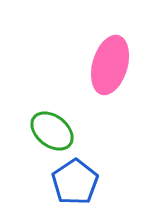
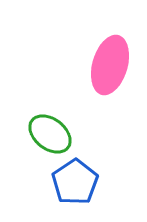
green ellipse: moved 2 px left, 3 px down
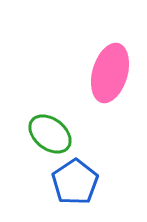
pink ellipse: moved 8 px down
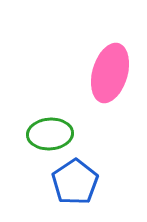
green ellipse: rotated 42 degrees counterclockwise
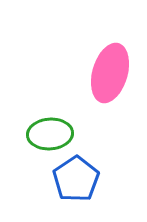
blue pentagon: moved 1 px right, 3 px up
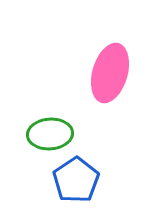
blue pentagon: moved 1 px down
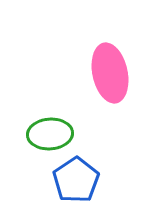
pink ellipse: rotated 28 degrees counterclockwise
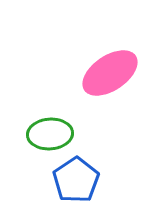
pink ellipse: rotated 68 degrees clockwise
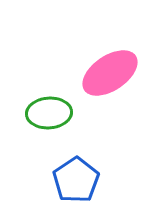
green ellipse: moved 1 px left, 21 px up
